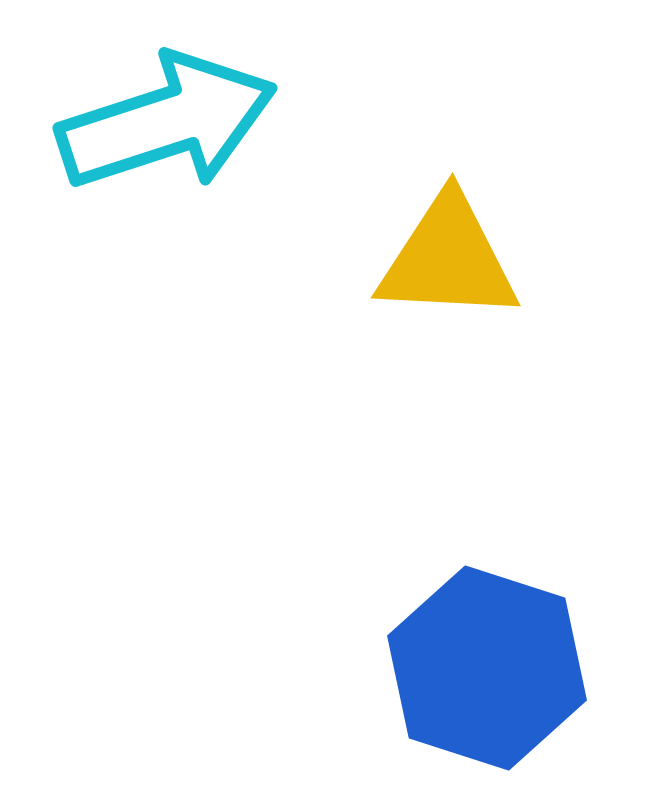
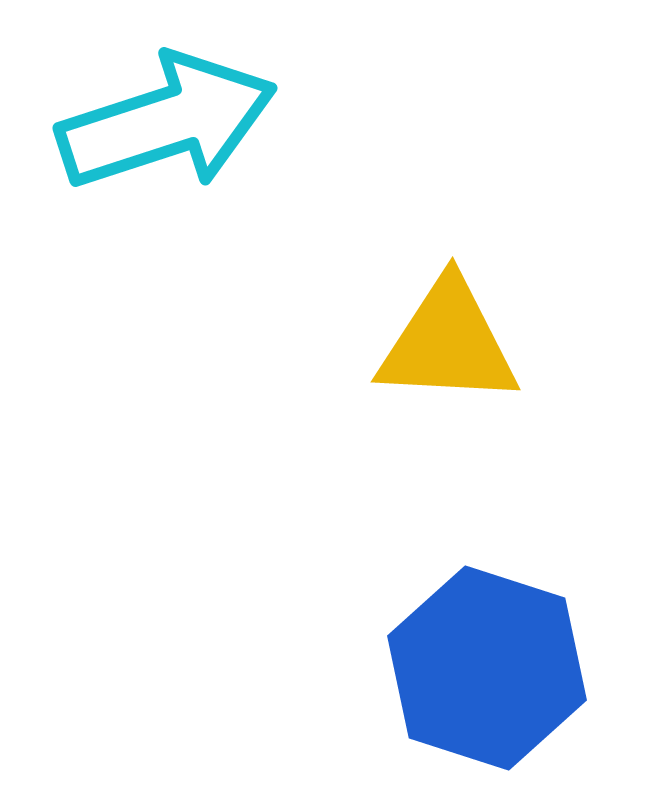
yellow triangle: moved 84 px down
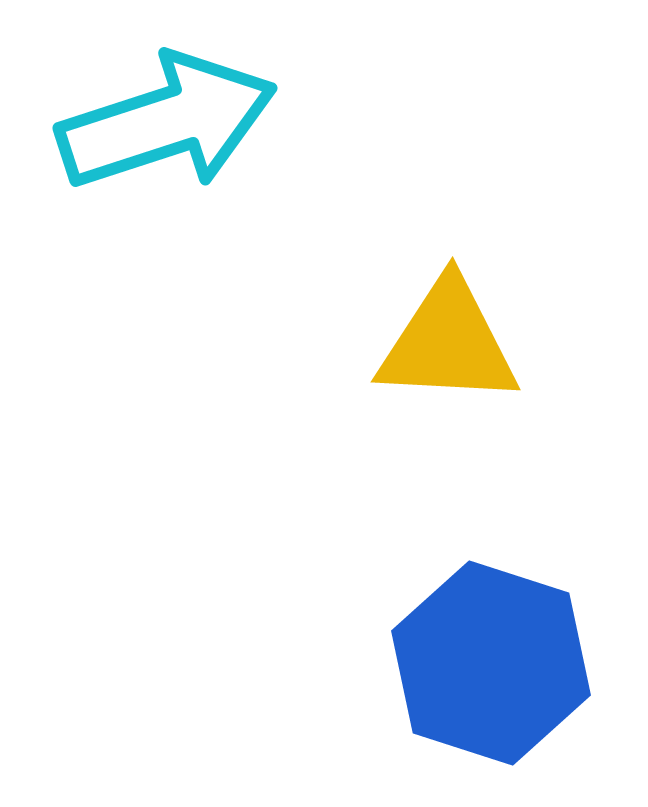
blue hexagon: moved 4 px right, 5 px up
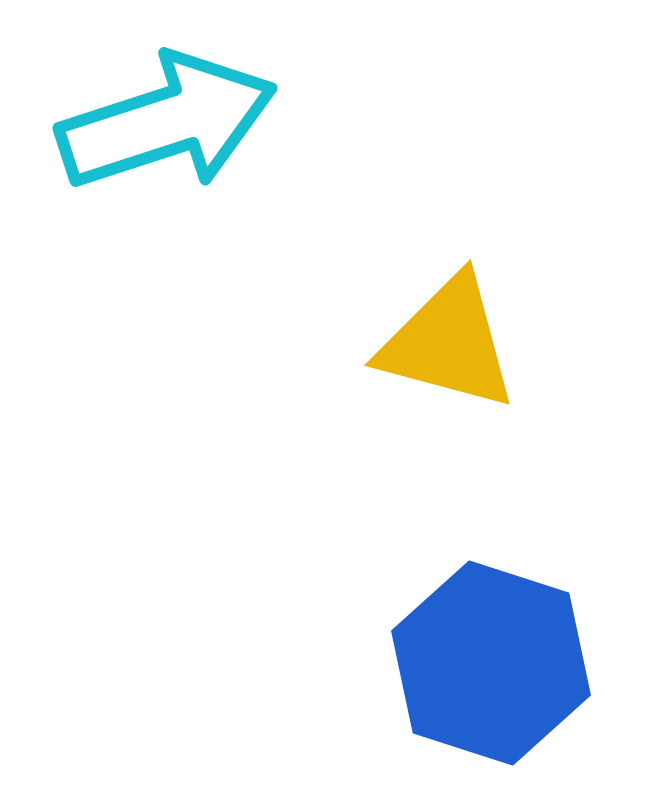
yellow triangle: rotated 12 degrees clockwise
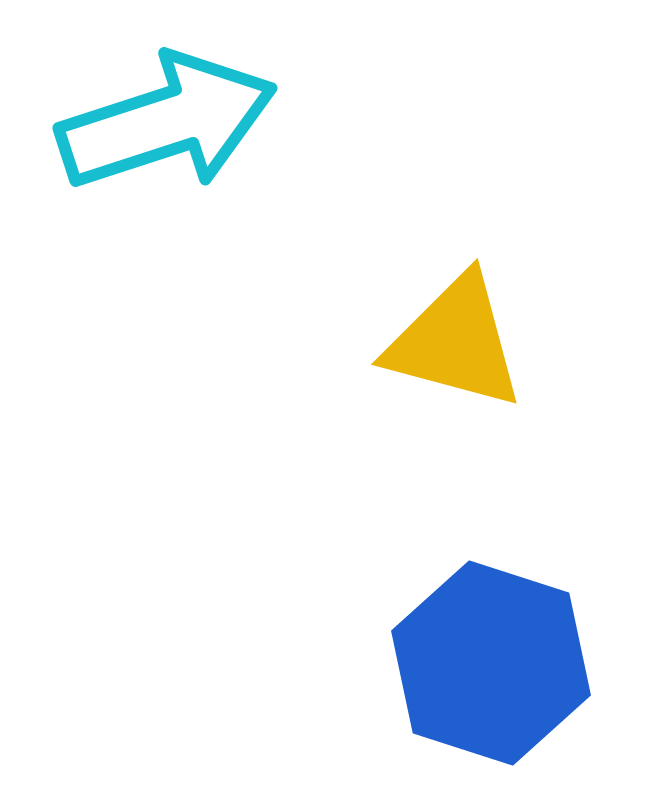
yellow triangle: moved 7 px right, 1 px up
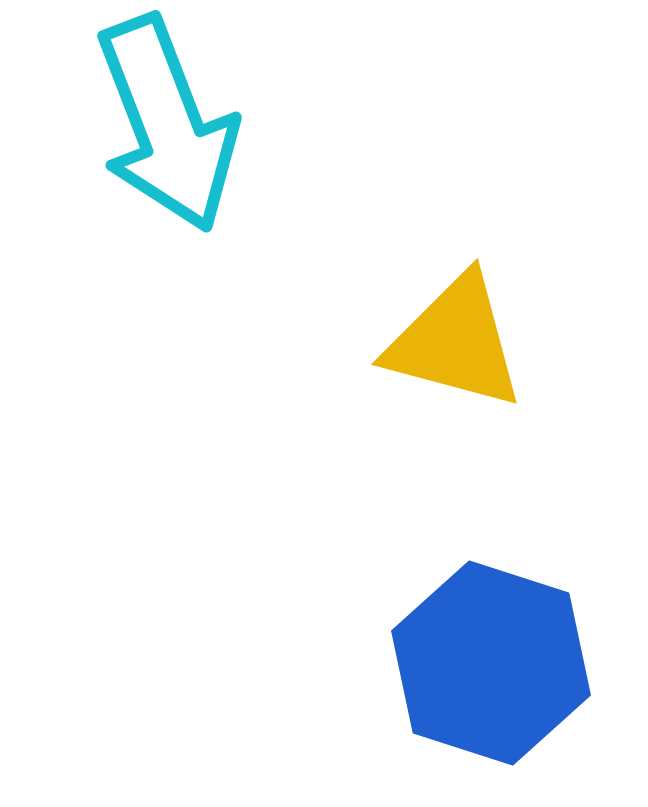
cyan arrow: moved 2 px down; rotated 87 degrees clockwise
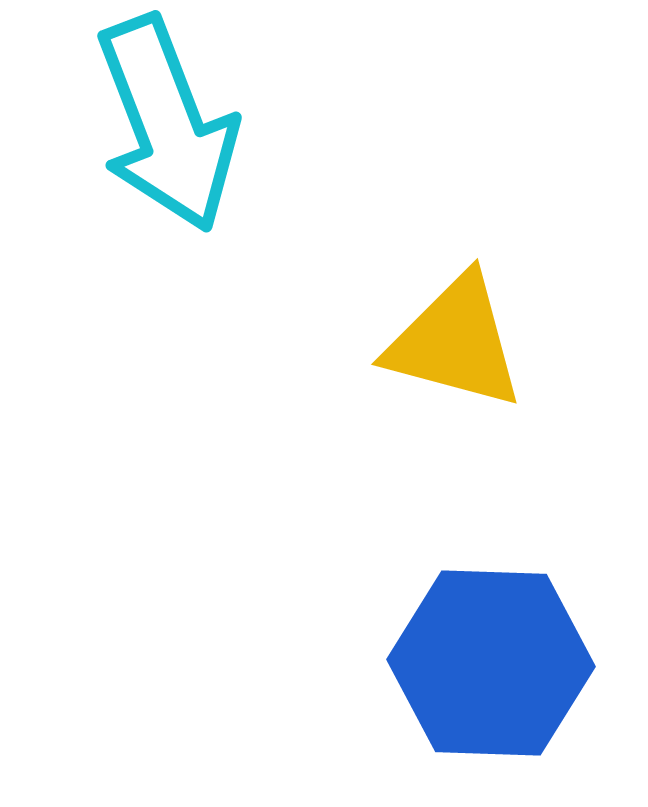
blue hexagon: rotated 16 degrees counterclockwise
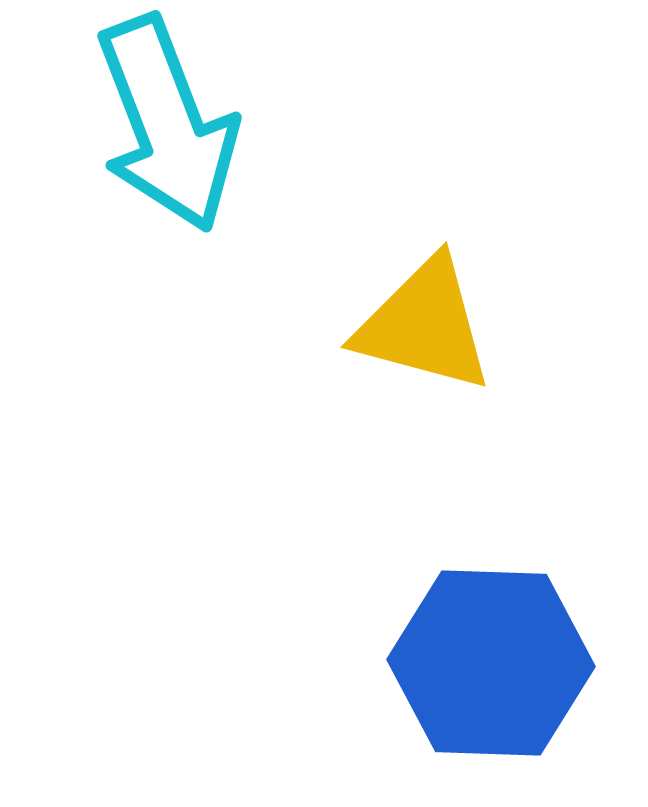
yellow triangle: moved 31 px left, 17 px up
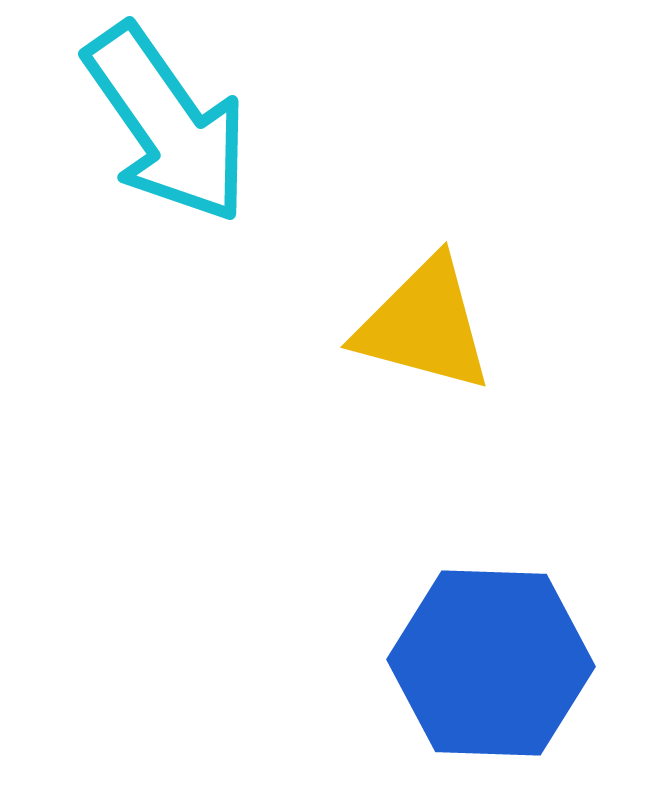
cyan arrow: rotated 14 degrees counterclockwise
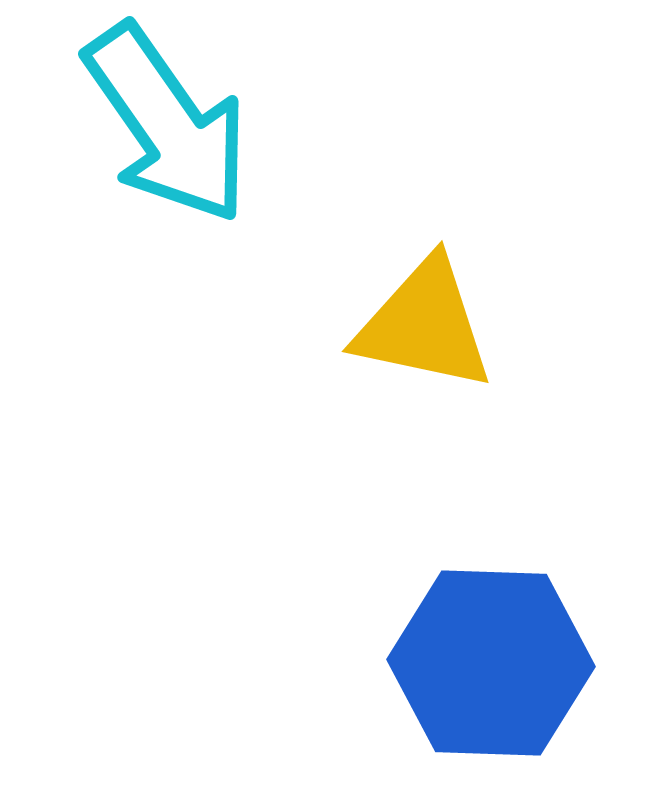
yellow triangle: rotated 3 degrees counterclockwise
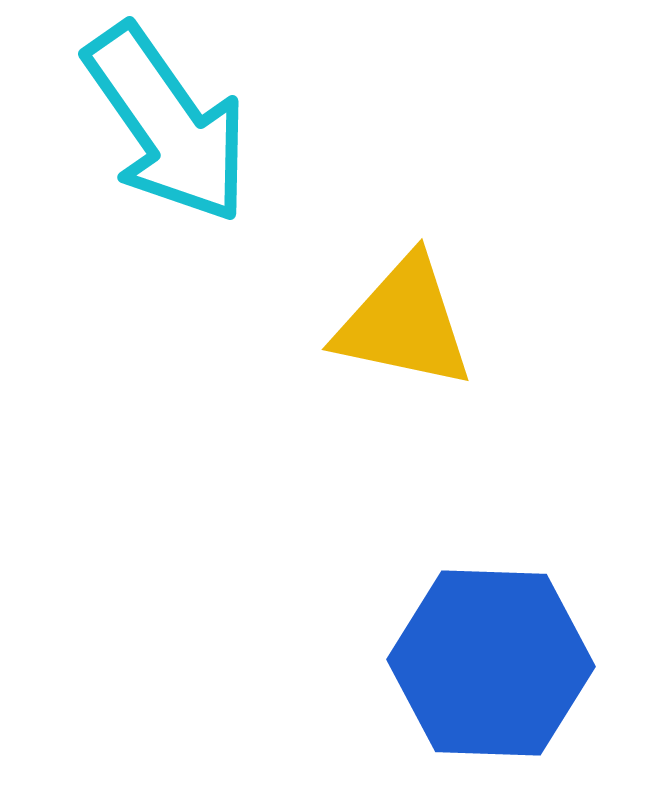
yellow triangle: moved 20 px left, 2 px up
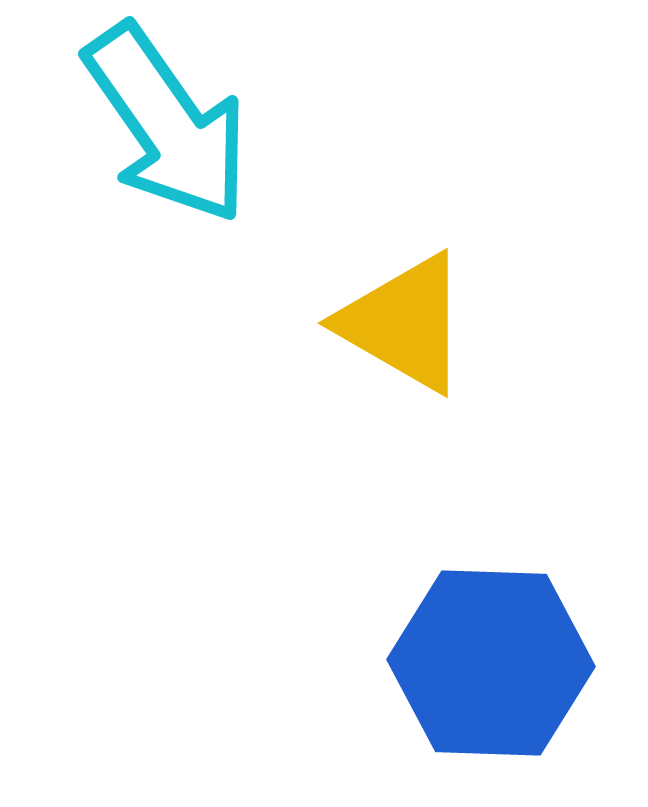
yellow triangle: rotated 18 degrees clockwise
